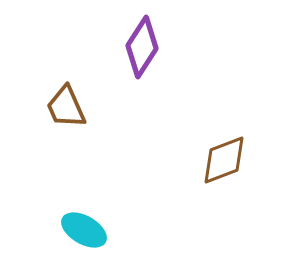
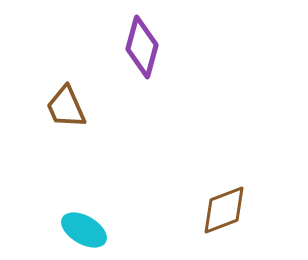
purple diamond: rotated 18 degrees counterclockwise
brown diamond: moved 50 px down
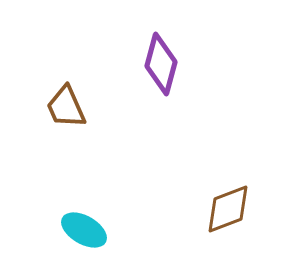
purple diamond: moved 19 px right, 17 px down
brown diamond: moved 4 px right, 1 px up
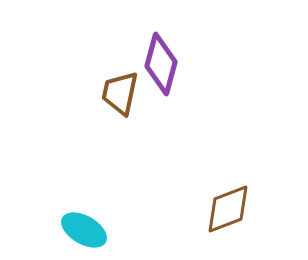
brown trapezoid: moved 54 px right, 14 px up; rotated 36 degrees clockwise
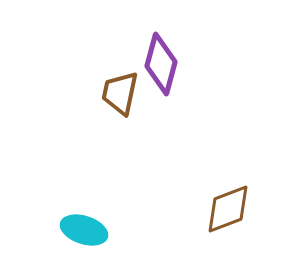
cyan ellipse: rotated 12 degrees counterclockwise
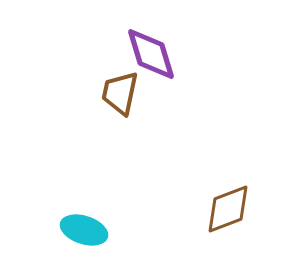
purple diamond: moved 10 px left, 10 px up; rotated 32 degrees counterclockwise
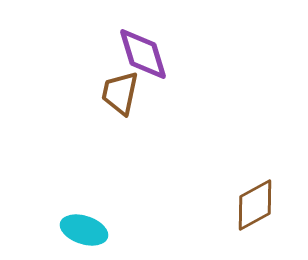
purple diamond: moved 8 px left
brown diamond: moved 27 px right, 4 px up; rotated 8 degrees counterclockwise
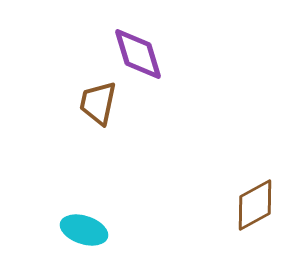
purple diamond: moved 5 px left
brown trapezoid: moved 22 px left, 10 px down
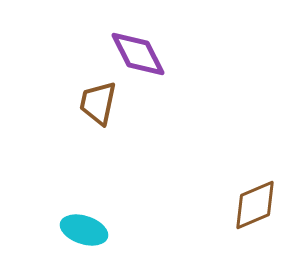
purple diamond: rotated 10 degrees counterclockwise
brown diamond: rotated 6 degrees clockwise
